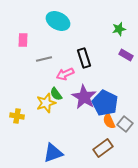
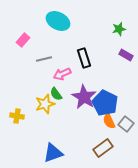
pink rectangle: rotated 40 degrees clockwise
pink arrow: moved 3 px left
yellow star: moved 1 px left, 1 px down
gray square: moved 1 px right
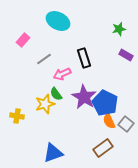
gray line: rotated 21 degrees counterclockwise
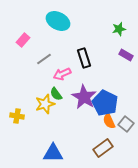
blue triangle: rotated 20 degrees clockwise
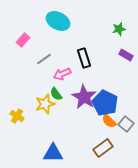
yellow cross: rotated 24 degrees clockwise
orange semicircle: rotated 21 degrees counterclockwise
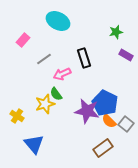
green star: moved 3 px left, 3 px down
purple star: moved 3 px right, 14 px down; rotated 20 degrees counterclockwise
blue triangle: moved 19 px left, 9 px up; rotated 50 degrees clockwise
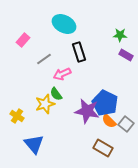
cyan ellipse: moved 6 px right, 3 px down
green star: moved 4 px right, 3 px down; rotated 16 degrees clockwise
black rectangle: moved 5 px left, 6 px up
brown rectangle: rotated 66 degrees clockwise
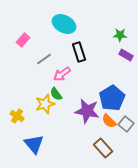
pink arrow: rotated 12 degrees counterclockwise
blue pentagon: moved 7 px right, 5 px up; rotated 15 degrees clockwise
brown rectangle: rotated 18 degrees clockwise
